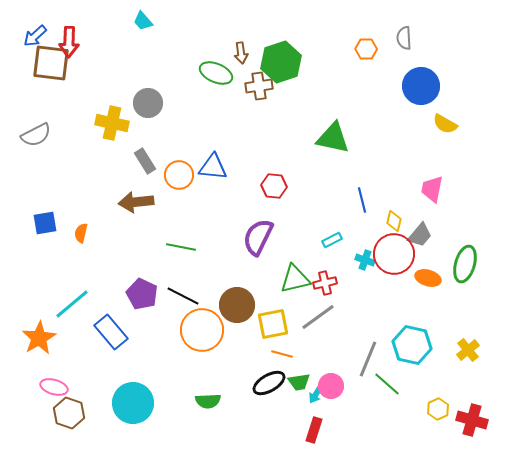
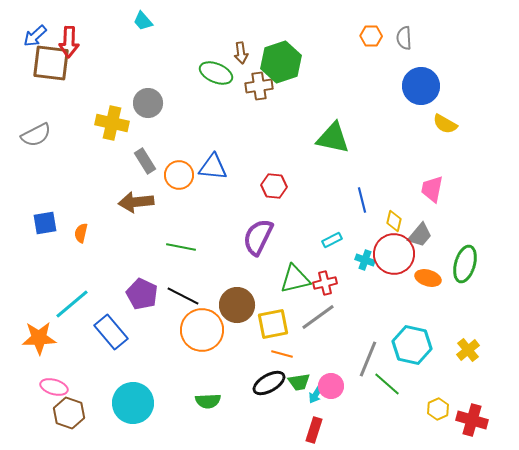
orange hexagon at (366, 49): moved 5 px right, 13 px up
orange star at (39, 338): rotated 28 degrees clockwise
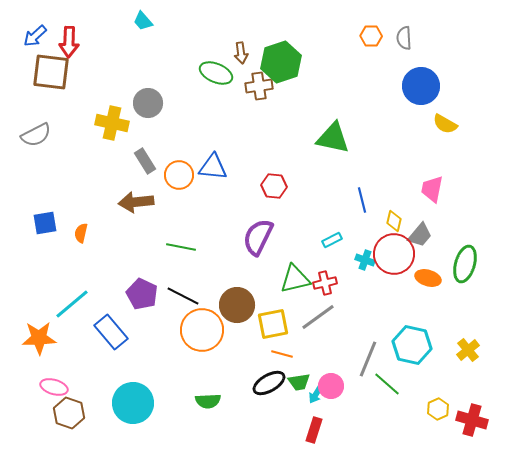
brown square at (51, 63): moved 9 px down
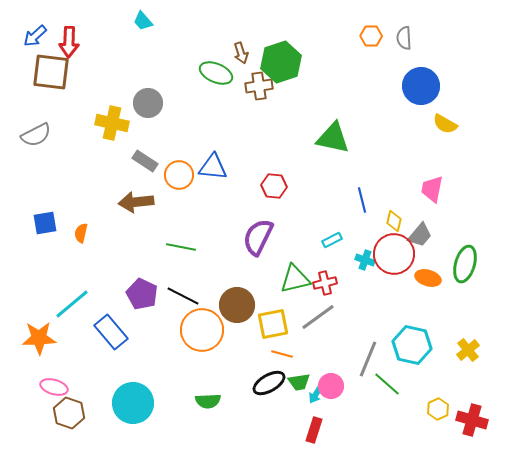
brown arrow at (241, 53): rotated 10 degrees counterclockwise
gray rectangle at (145, 161): rotated 25 degrees counterclockwise
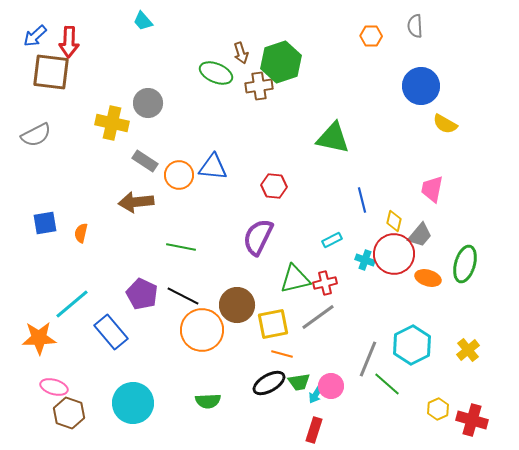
gray semicircle at (404, 38): moved 11 px right, 12 px up
cyan hexagon at (412, 345): rotated 21 degrees clockwise
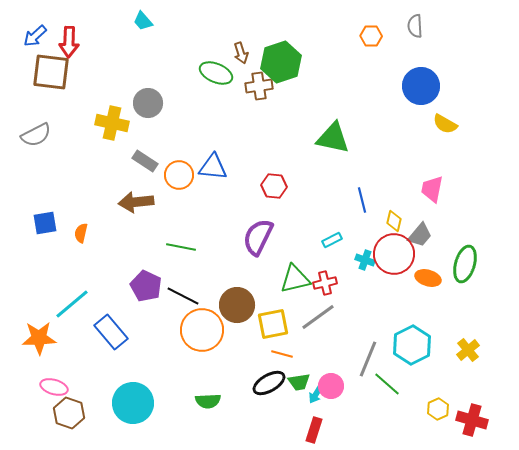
purple pentagon at (142, 294): moved 4 px right, 8 px up
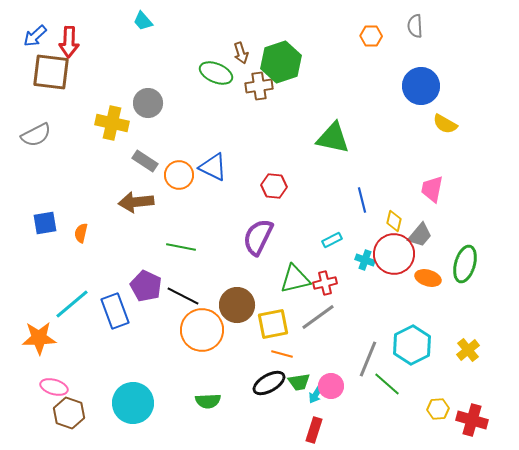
blue triangle at (213, 167): rotated 20 degrees clockwise
blue rectangle at (111, 332): moved 4 px right, 21 px up; rotated 20 degrees clockwise
yellow hexagon at (438, 409): rotated 20 degrees clockwise
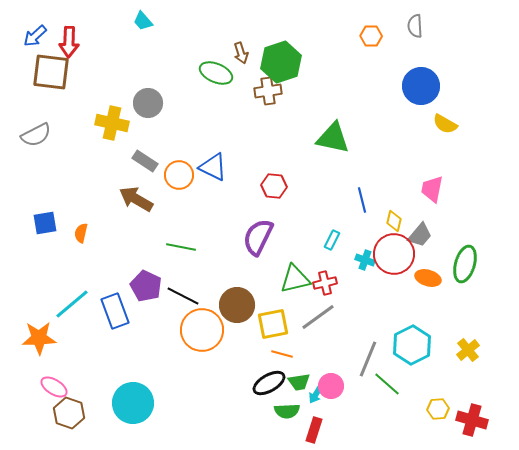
brown cross at (259, 86): moved 9 px right, 5 px down
brown arrow at (136, 202): moved 3 px up; rotated 36 degrees clockwise
cyan rectangle at (332, 240): rotated 36 degrees counterclockwise
pink ellipse at (54, 387): rotated 16 degrees clockwise
green semicircle at (208, 401): moved 79 px right, 10 px down
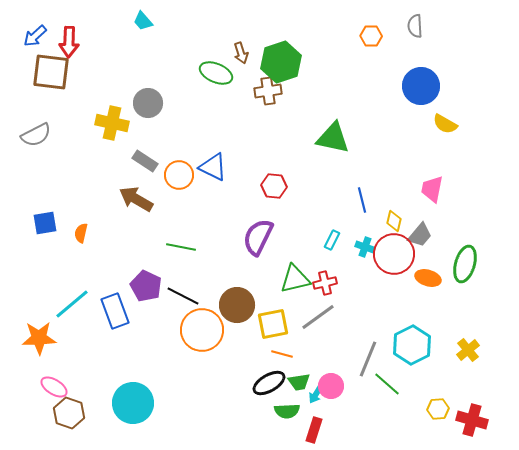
cyan cross at (365, 260): moved 13 px up
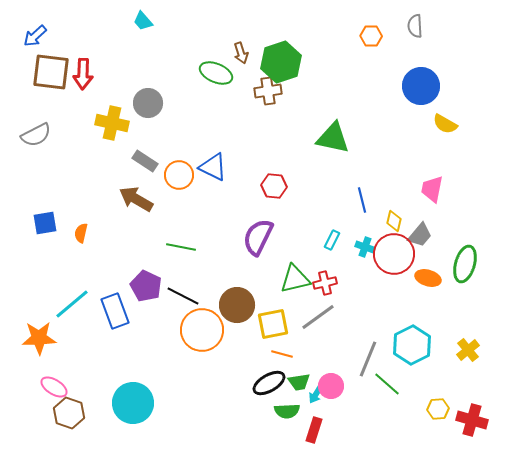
red arrow at (69, 42): moved 14 px right, 32 px down
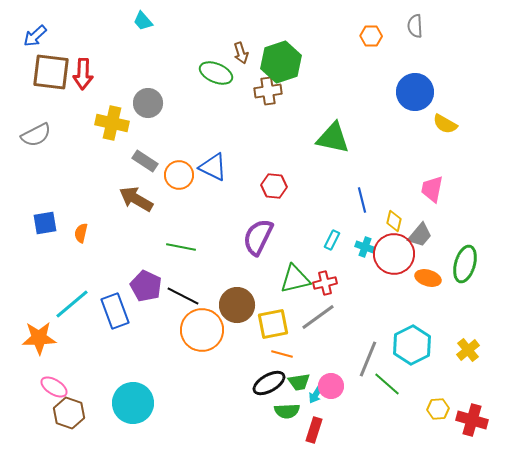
blue circle at (421, 86): moved 6 px left, 6 px down
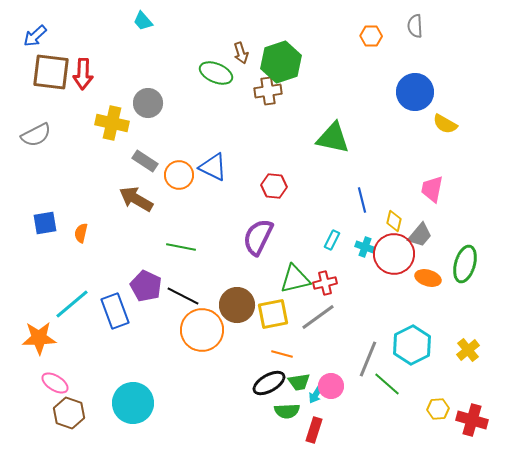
yellow square at (273, 324): moved 10 px up
pink ellipse at (54, 387): moved 1 px right, 4 px up
